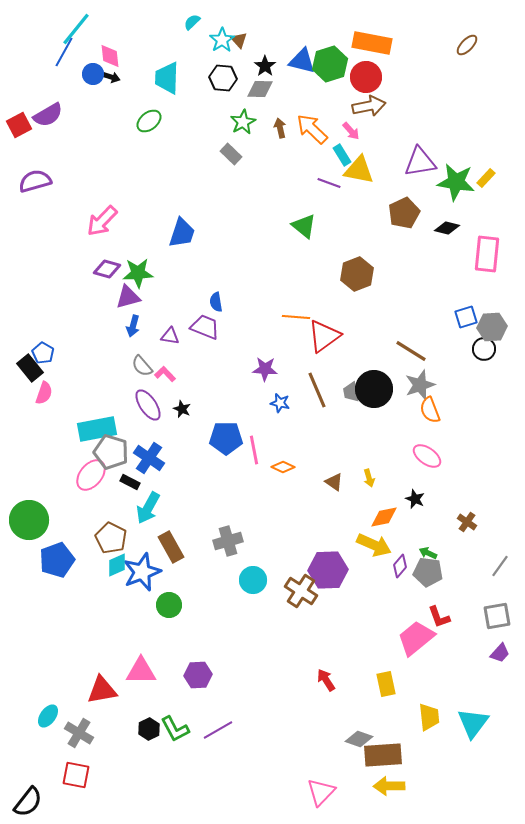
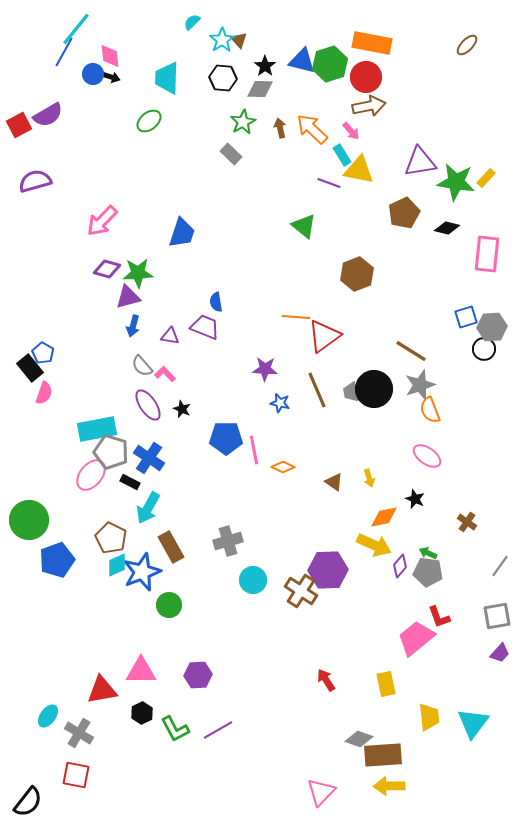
black hexagon at (149, 729): moved 7 px left, 16 px up
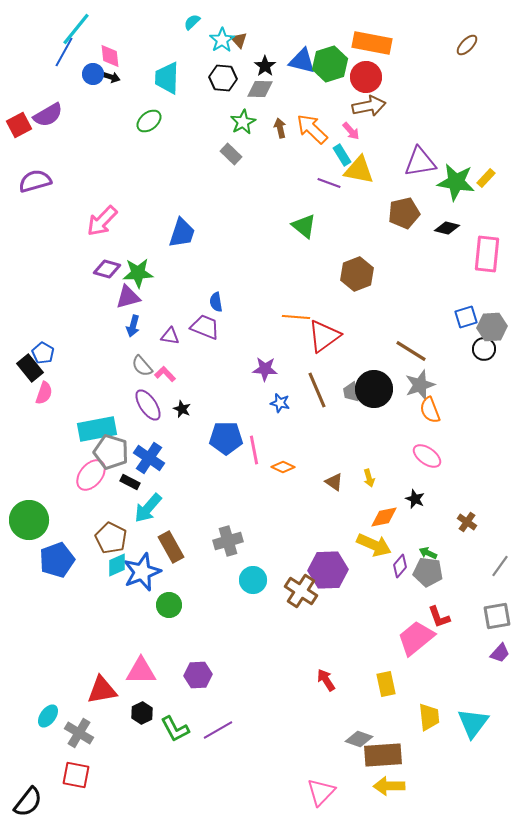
brown pentagon at (404, 213): rotated 12 degrees clockwise
cyan arrow at (148, 508): rotated 12 degrees clockwise
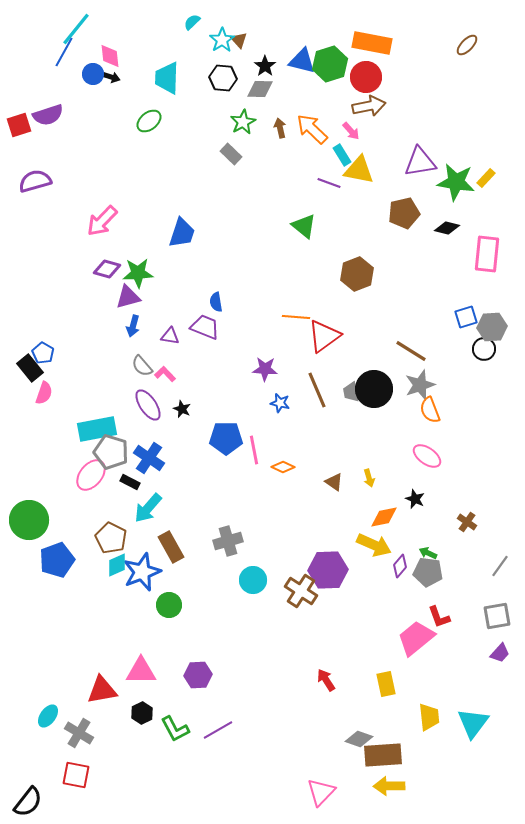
purple semicircle at (48, 115): rotated 12 degrees clockwise
red square at (19, 125): rotated 10 degrees clockwise
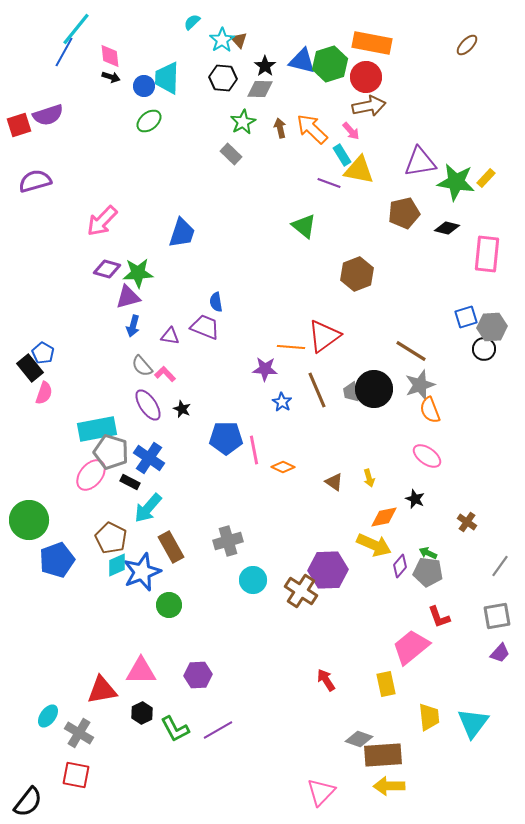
blue circle at (93, 74): moved 51 px right, 12 px down
orange line at (296, 317): moved 5 px left, 30 px down
blue star at (280, 403): moved 2 px right, 1 px up; rotated 18 degrees clockwise
pink trapezoid at (416, 638): moved 5 px left, 9 px down
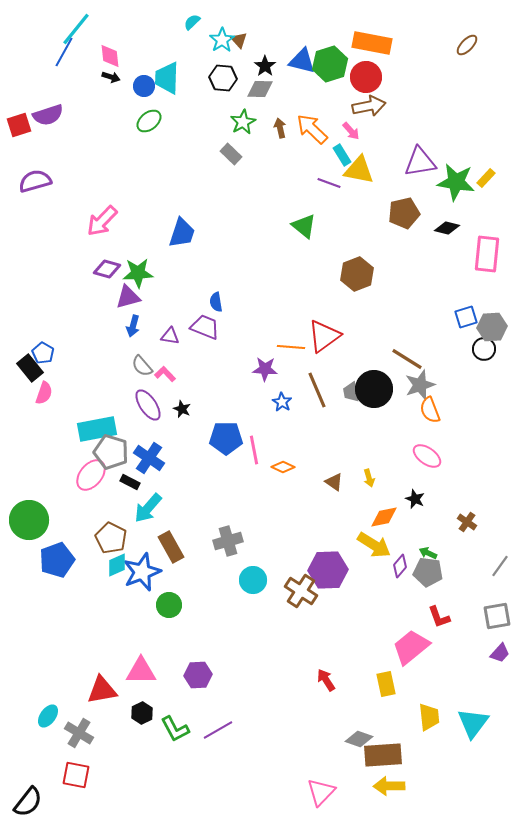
brown line at (411, 351): moved 4 px left, 8 px down
yellow arrow at (374, 545): rotated 8 degrees clockwise
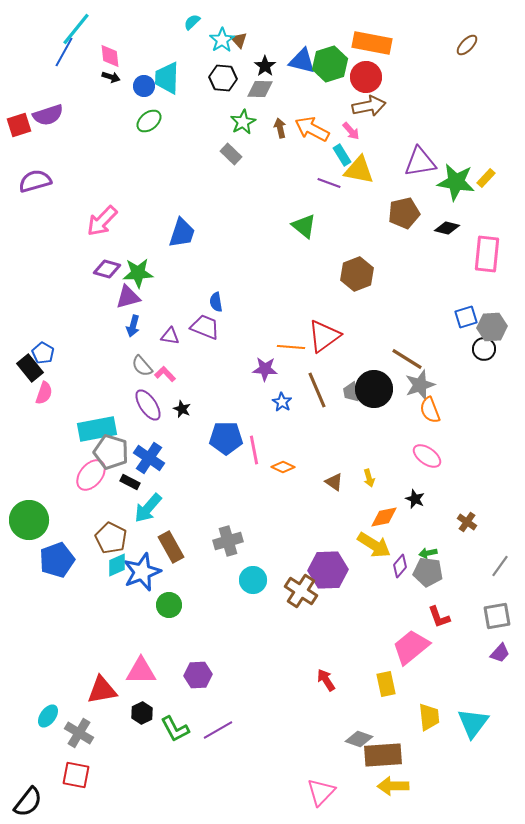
orange arrow at (312, 129): rotated 16 degrees counterclockwise
green arrow at (428, 553): rotated 36 degrees counterclockwise
yellow arrow at (389, 786): moved 4 px right
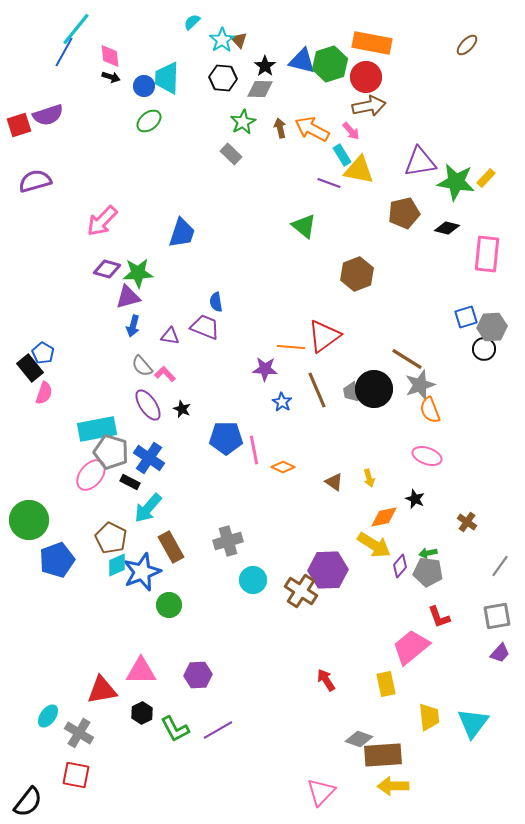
pink ellipse at (427, 456): rotated 16 degrees counterclockwise
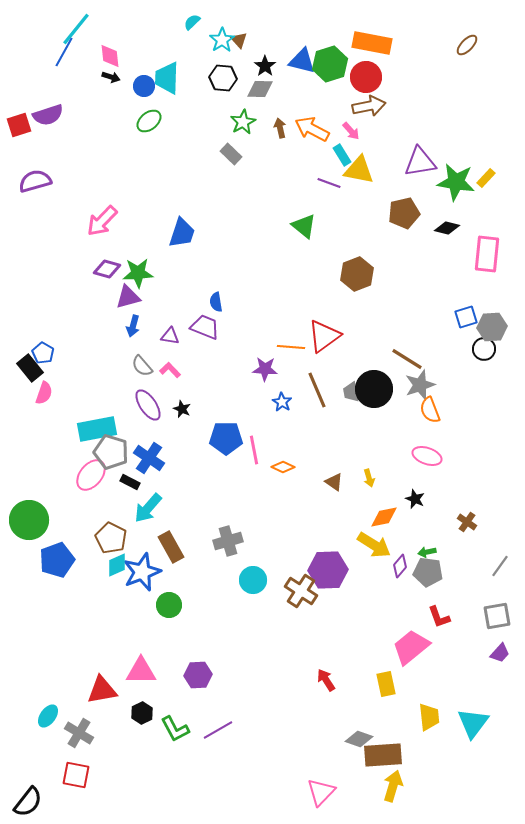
pink L-shape at (165, 374): moved 5 px right, 4 px up
green arrow at (428, 553): moved 1 px left, 1 px up
yellow arrow at (393, 786): rotated 108 degrees clockwise
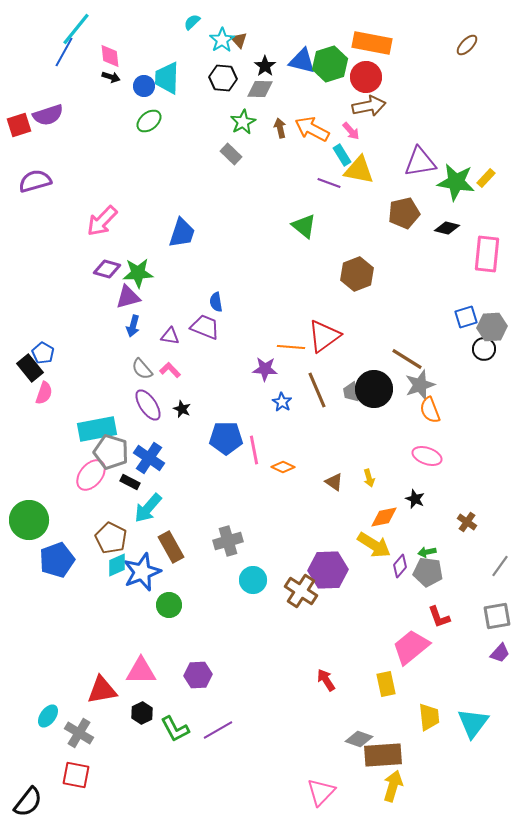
gray semicircle at (142, 366): moved 3 px down
